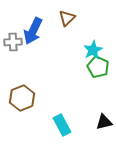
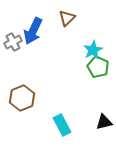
gray cross: rotated 24 degrees counterclockwise
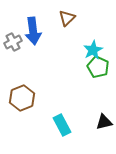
blue arrow: rotated 32 degrees counterclockwise
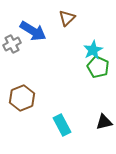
blue arrow: rotated 52 degrees counterclockwise
gray cross: moved 1 px left, 2 px down
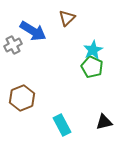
gray cross: moved 1 px right, 1 px down
green pentagon: moved 6 px left
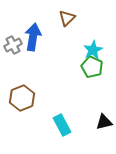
blue arrow: moved 6 px down; rotated 112 degrees counterclockwise
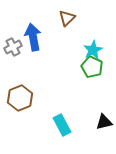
blue arrow: rotated 20 degrees counterclockwise
gray cross: moved 2 px down
brown hexagon: moved 2 px left
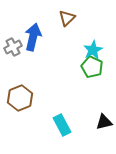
blue arrow: rotated 24 degrees clockwise
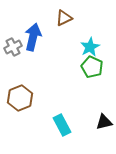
brown triangle: moved 3 px left; rotated 18 degrees clockwise
cyan star: moved 3 px left, 3 px up
